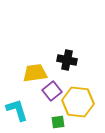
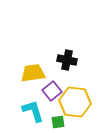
yellow trapezoid: moved 2 px left
yellow hexagon: moved 3 px left
cyan L-shape: moved 16 px right, 1 px down
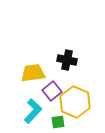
yellow hexagon: rotated 16 degrees clockwise
cyan L-shape: rotated 60 degrees clockwise
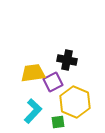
purple square: moved 1 px right, 9 px up; rotated 12 degrees clockwise
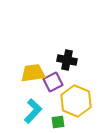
yellow hexagon: moved 1 px right, 1 px up
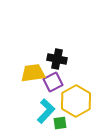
black cross: moved 10 px left, 1 px up
yellow hexagon: rotated 8 degrees clockwise
cyan L-shape: moved 13 px right
green square: moved 2 px right, 1 px down
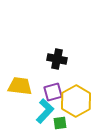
yellow trapezoid: moved 13 px left, 13 px down; rotated 15 degrees clockwise
purple square: moved 10 px down; rotated 12 degrees clockwise
cyan L-shape: moved 1 px left
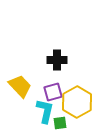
black cross: moved 1 px down; rotated 12 degrees counterclockwise
yellow trapezoid: rotated 40 degrees clockwise
yellow hexagon: moved 1 px right, 1 px down
cyan L-shape: rotated 30 degrees counterclockwise
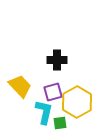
cyan L-shape: moved 1 px left, 1 px down
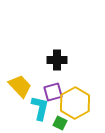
yellow hexagon: moved 2 px left, 1 px down
cyan L-shape: moved 4 px left, 4 px up
green square: rotated 32 degrees clockwise
